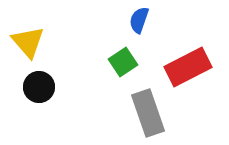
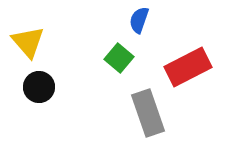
green square: moved 4 px left, 4 px up; rotated 16 degrees counterclockwise
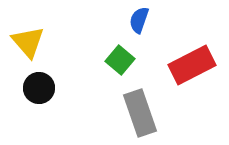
green square: moved 1 px right, 2 px down
red rectangle: moved 4 px right, 2 px up
black circle: moved 1 px down
gray rectangle: moved 8 px left
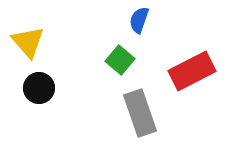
red rectangle: moved 6 px down
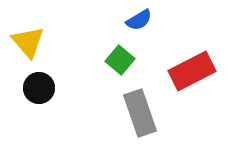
blue semicircle: rotated 140 degrees counterclockwise
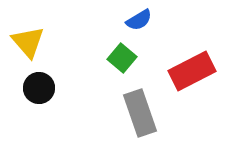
green square: moved 2 px right, 2 px up
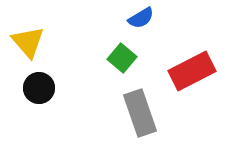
blue semicircle: moved 2 px right, 2 px up
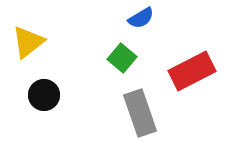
yellow triangle: rotated 33 degrees clockwise
black circle: moved 5 px right, 7 px down
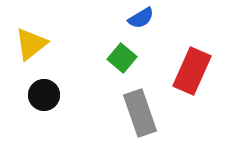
yellow triangle: moved 3 px right, 2 px down
red rectangle: rotated 39 degrees counterclockwise
